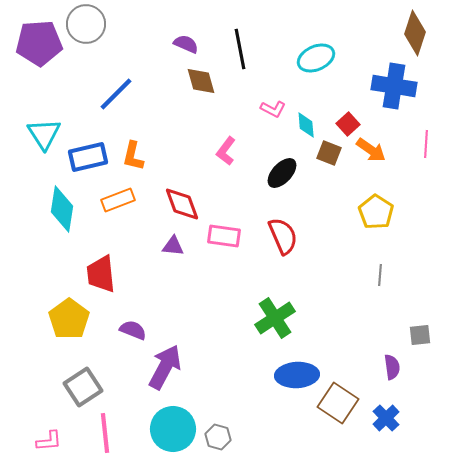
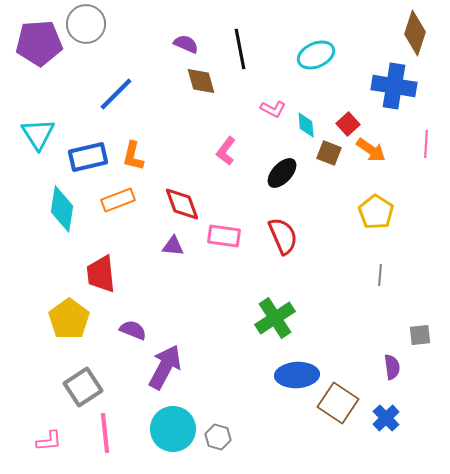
cyan ellipse at (316, 58): moved 3 px up
cyan triangle at (44, 134): moved 6 px left
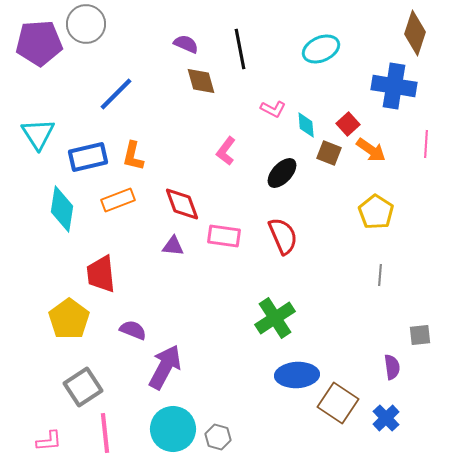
cyan ellipse at (316, 55): moved 5 px right, 6 px up
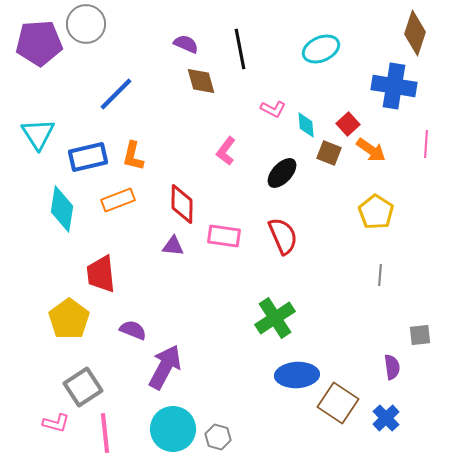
red diamond at (182, 204): rotated 21 degrees clockwise
pink L-shape at (49, 441): moved 7 px right, 18 px up; rotated 20 degrees clockwise
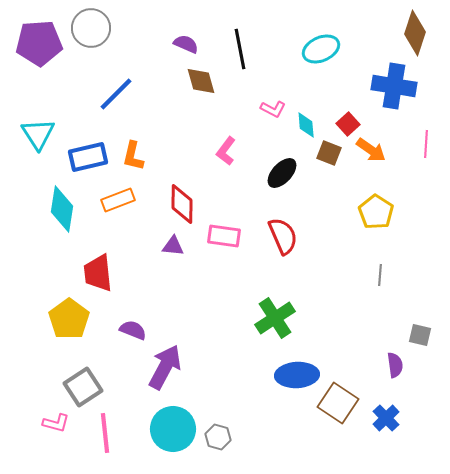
gray circle at (86, 24): moved 5 px right, 4 px down
red trapezoid at (101, 274): moved 3 px left, 1 px up
gray square at (420, 335): rotated 20 degrees clockwise
purple semicircle at (392, 367): moved 3 px right, 2 px up
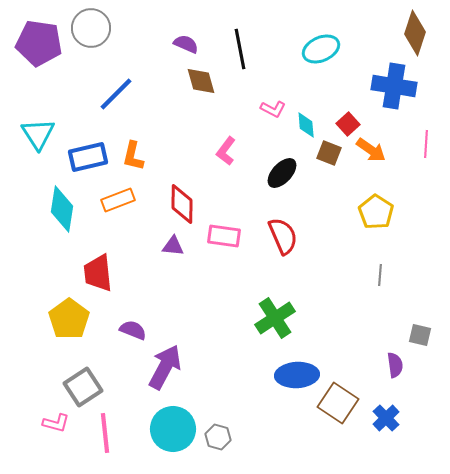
purple pentagon at (39, 43): rotated 12 degrees clockwise
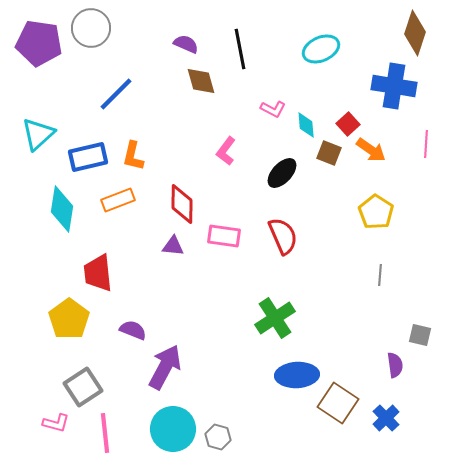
cyan triangle at (38, 134): rotated 21 degrees clockwise
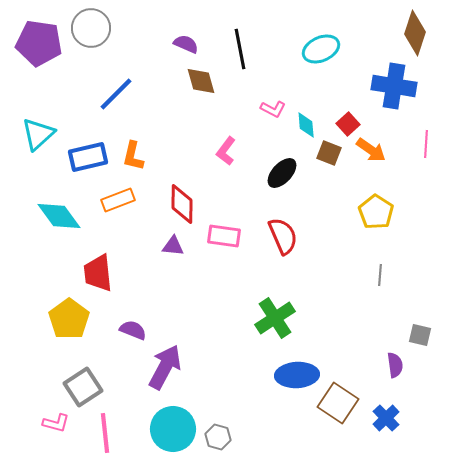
cyan diamond at (62, 209): moved 3 px left, 7 px down; rotated 45 degrees counterclockwise
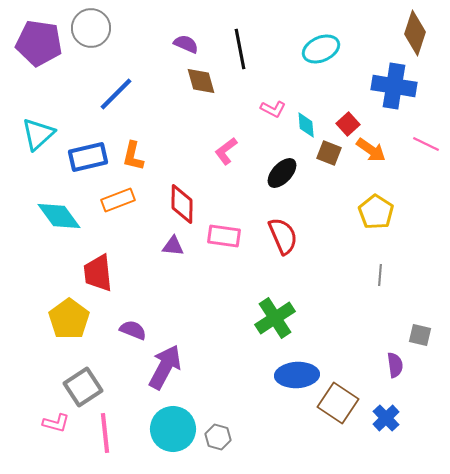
pink line at (426, 144): rotated 68 degrees counterclockwise
pink L-shape at (226, 151): rotated 16 degrees clockwise
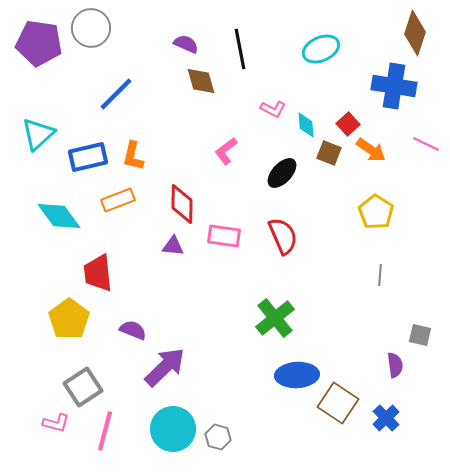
green cross at (275, 318): rotated 6 degrees counterclockwise
purple arrow at (165, 367): rotated 18 degrees clockwise
pink line at (105, 433): moved 2 px up; rotated 21 degrees clockwise
